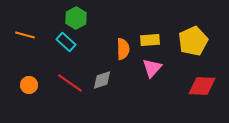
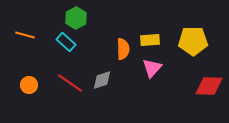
yellow pentagon: rotated 24 degrees clockwise
red diamond: moved 7 px right
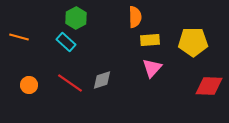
orange line: moved 6 px left, 2 px down
yellow pentagon: moved 1 px down
orange semicircle: moved 12 px right, 32 px up
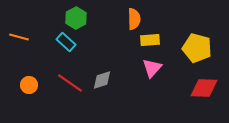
orange semicircle: moved 1 px left, 2 px down
yellow pentagon: moved 4 px right, 6 px down; rotated 16 degrees clockwise
red diamond: moved 5 px left, 2 px down
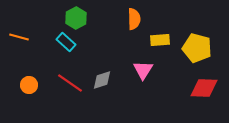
yellow rectangle: moved 10 px right
pink triangle: moved 9 px left, 2 px down; rotated 10 degrees counterclockwise
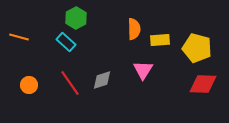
orange semicircle: moved 10 px down
red line: rotated 20 degrees clockwise
red diamond: moved 1 px left, 4 px up
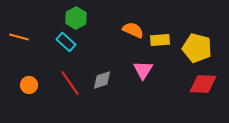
orange semicircle: moved 1 px left, 1 px down; rotated 65 degrees counterclockwise
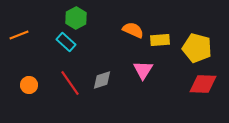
orange line: moved 2 px up; rotated 36 degrees counterclockwise
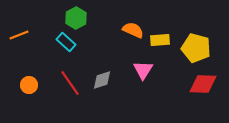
yellow pentagon: moved 1 px left
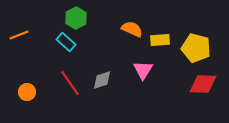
orange semicircle: moved 1 px left, 1 px up
orange circle: moved 2 px left, 7 px down
